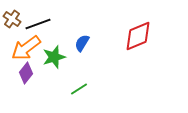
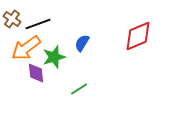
purple diamond: moved 10 px right; rotated 45 degrees counterclockwise
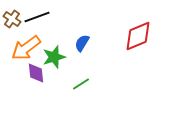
black line: moved 1 px left, 7 px up
green line: moved 2 px right, 5 px up
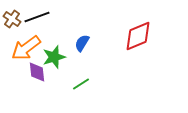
purple diamond: moved 1 px right, 1 px up
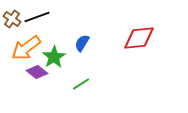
red diamond: moved 1 px right, 2 px down; rotated 16 degrees clockwise
green star: rotated 15 degrees counterclockwise
purple diamond: rotated 45 degrees counterclockwise
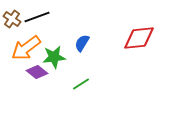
green star: rotated 25 degrees clockwise
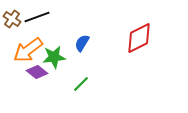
red diamond: rotated 20 degrees counterclockwise
orange arrow: moved 2 px right, 2 px down
green line: rotated 12 degrees counterclockwise
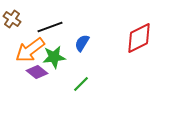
black line: moved 13 px right, 10 px down
orange arrow: moved 2 px right
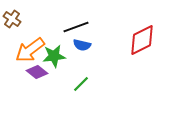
black line: moved 26 px right
red diamond: moved 3 px right, 2 px down
blue semicircle: moved 2 px down; rotated 108 degrees counterclockwise
green star: moved 1 px up
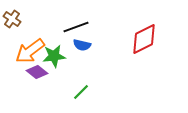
red diamond: moved 2 px right, 1 px up
orange arrow: moved 1 px down
green line: moved 8 px down
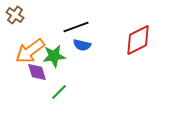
brown cross: moved 3 px right, 4 px up
red diamond: moved 6 px left, 1 px down
purple diamond: rotated 35 degrees clockwise
green line: moved 22 px left
